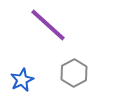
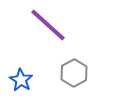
blue star: moved 1 px left; rotated 15 degrees counterclockwise
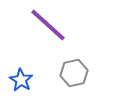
gray hexagon: rotated 16 degrees clockwise
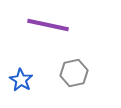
purple line: rotated 30 degrees counterclockwise
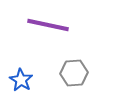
gray hexagon: rotated 8 degrees clockwise
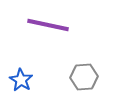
gray hexagon: moved 10 px right, 4 px down
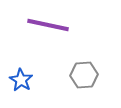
gray hexagon: moved 2 px up
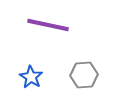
blue star: moved 10 px right, 3 px up
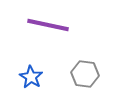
gray hexagon: moved 1 px right, 1 px up; rotated 12 degrees clockwise
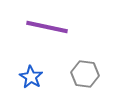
purple line: moved 1 px left, 2 px down
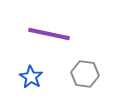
purple line: moved 2 px right, 7 px down
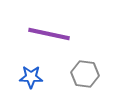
blue star: rotated 30 degrees counterclockwise
